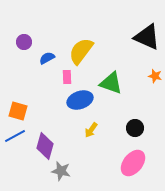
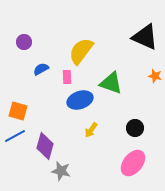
black triangle: moved 2 px left
blue semicircle: moved 6 px left, 11 px down
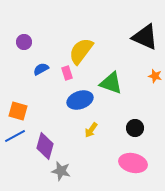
pink rectangle: moved 4 px up; rotated 16 degrees counterclockwise
pink ellipse: rotated 64 degrees clockwise
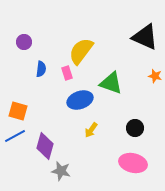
blue semicircle: rotated 126 degrees clockwise
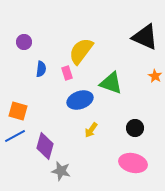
orange star: rotated 16 degrees clockwise
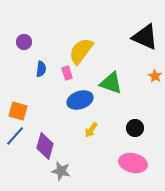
blue line: rotated 20 degrees counterclockwise
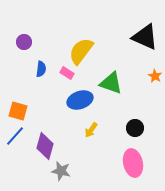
pink rectangle: rotated 40 degrees counterclockwise
pink ellipse: rotated 64 degrees clockwise
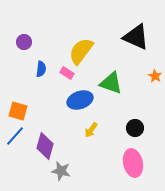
black triangle: moved 9 px left
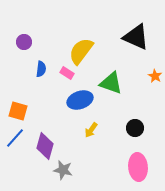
blue line: moved 2 px down
pink ellipse: moved 5 px right, 4 px down; rotated 8 degrees clockwise
gray star: moved 2 px right, 1 px up
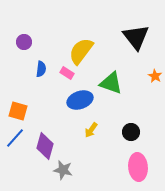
black triangle: rotated 28 degrees clockwise
black circle: moved 4 px left, 4 px down
